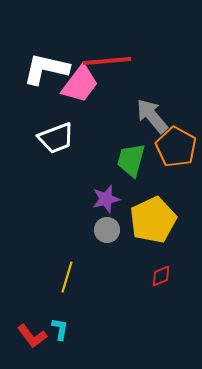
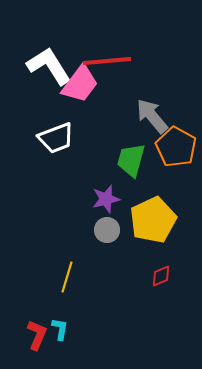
white L-shape: moved 3 px right, 3 px up; rotated 45 degrees clockwise
red L-shape: moved 5 px right, 1 px up; rotated 120 degrees counterclockwise
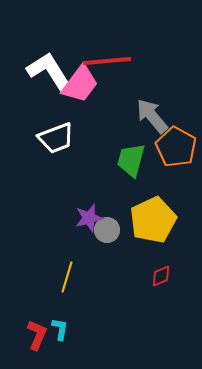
white L-shape: moved 5 px down
purple star: moved 17 px left, 19 px down
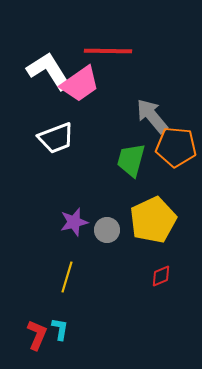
red line: moved 1 px right, 10 px up; rotated 6 degrees clockwise
pink trapezoid: rotated 18 degrees clockwise
orange pentagon: rotated 24 degrees counterclockwise
purple star: moved 15 px left, 4 px down
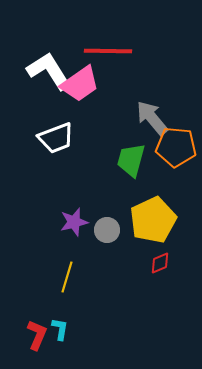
gray arrow: moved 2 px down
red diamond: moved 1 px left, 13 px up
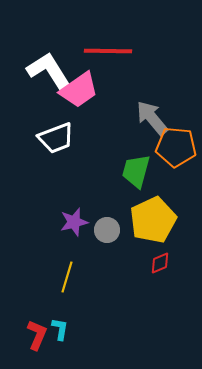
pink trapezoid: moved 1 px left, 6 px down
green trapezoid: moved 5 px right, 11 px down
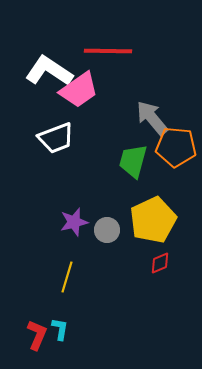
white L-shape: rotated 24 degrees counterclockwise
green trapezoid: moved 3 px left, 10 px up
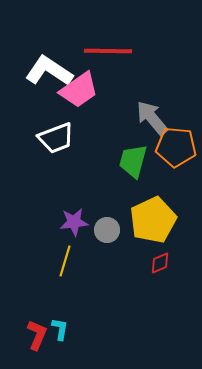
purple star: rotated 8 degrees clockwise
yellow line: moved 2 px left, 16 px up
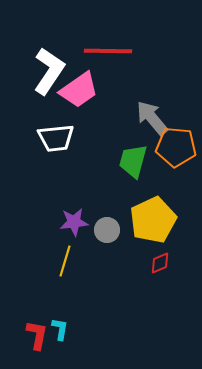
white L-shape: rotated 90 degrees clockwise
white trapezoid: rotated 15 degrees clockwise
red L-shape: rotated 12 degrees counterclockwise
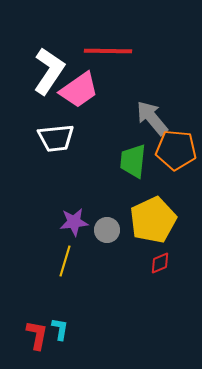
orange pentagon: moved 3 px down
green trapezoid: rotated 9 degrees counterclockwise
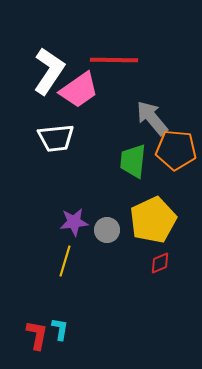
red line: moved 6 px right, 9 px down
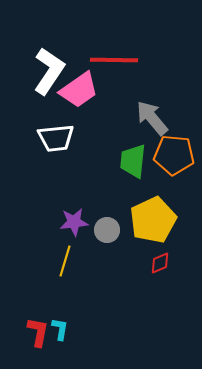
orange pentagon: moved 2 px left, 5 px down
red L-shape: moved 1 px right, 3 px up
